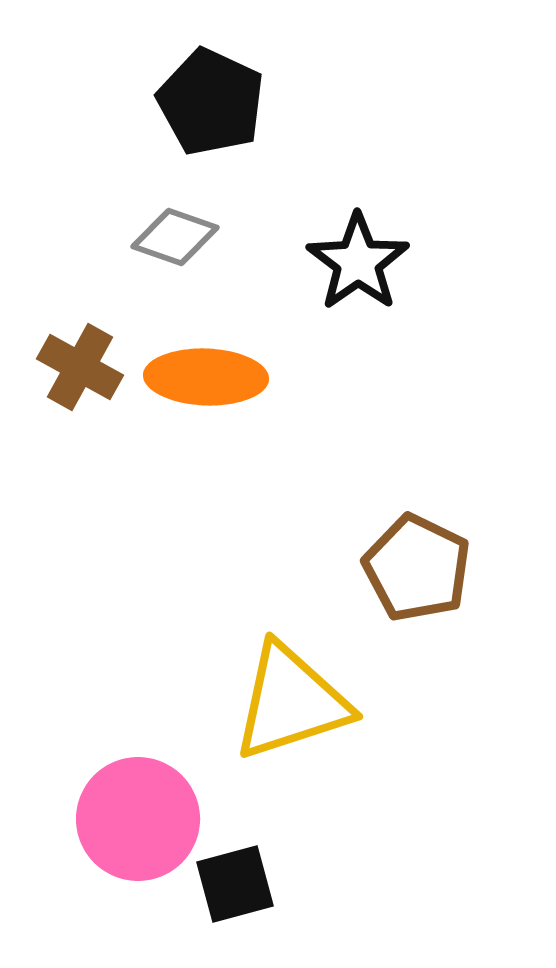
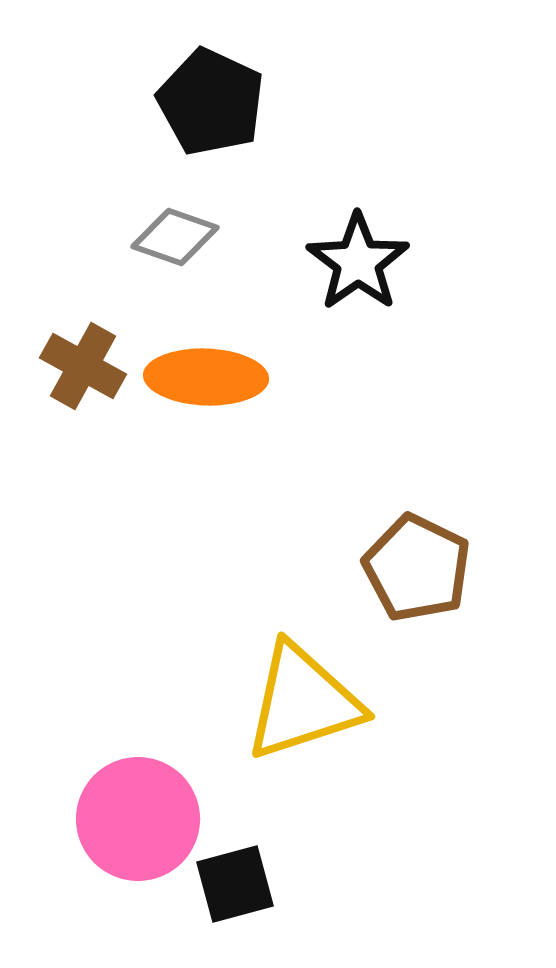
brown cross: moved 3 px right, 1 px up
yellow triangle: moved 12 px right
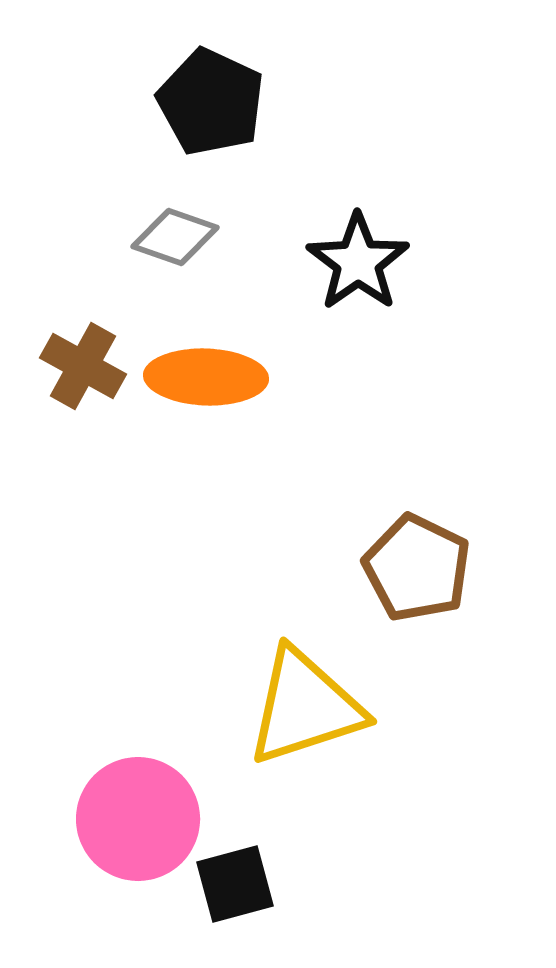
yellow triangle: moved 2 px right, 5 px down
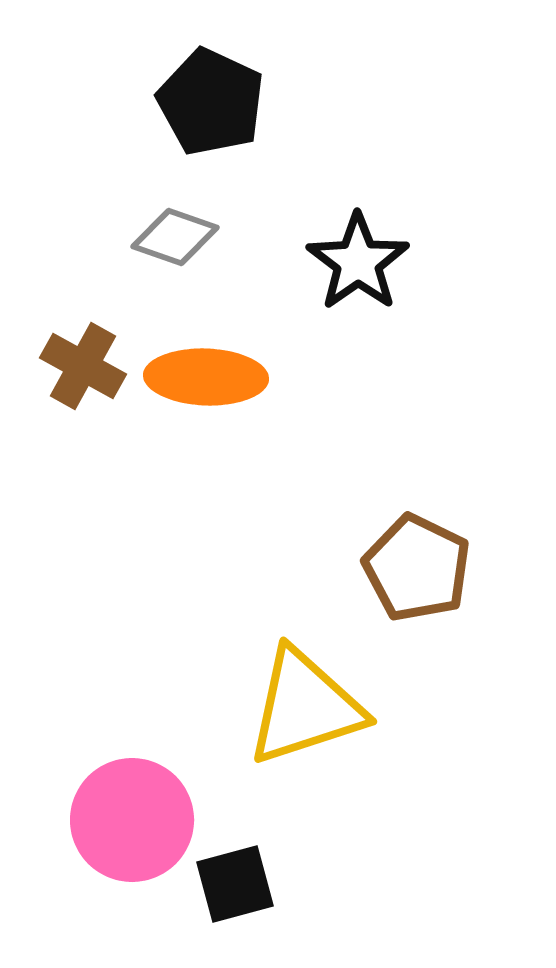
pink circle: moved 6 px left, 1 px down
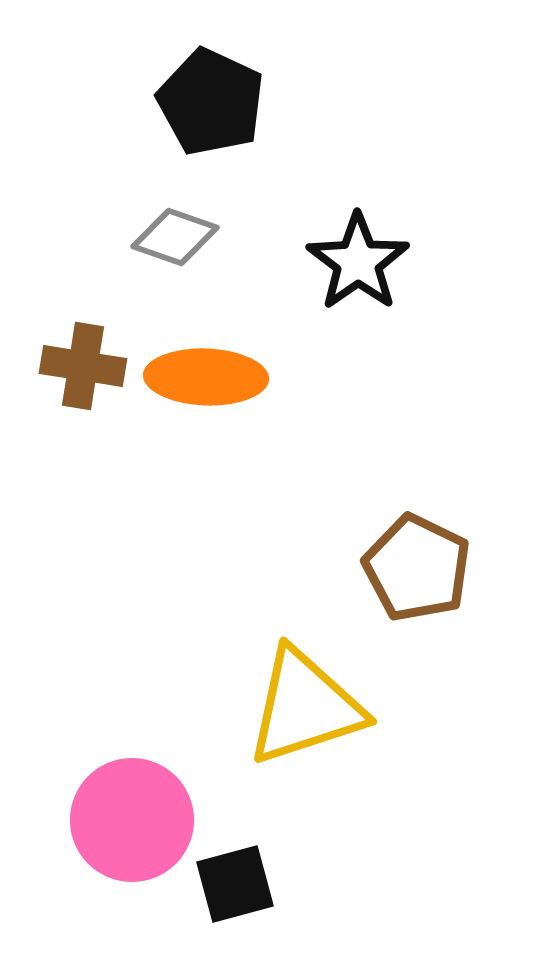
brown cross: rotated 20 degrees counterclockwise
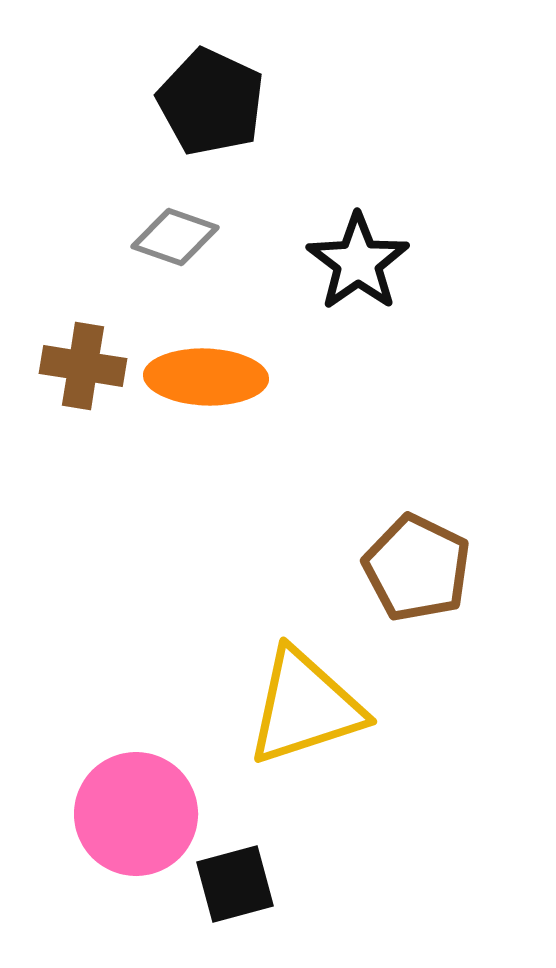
pink circle: moved 4 px right, 6 px up
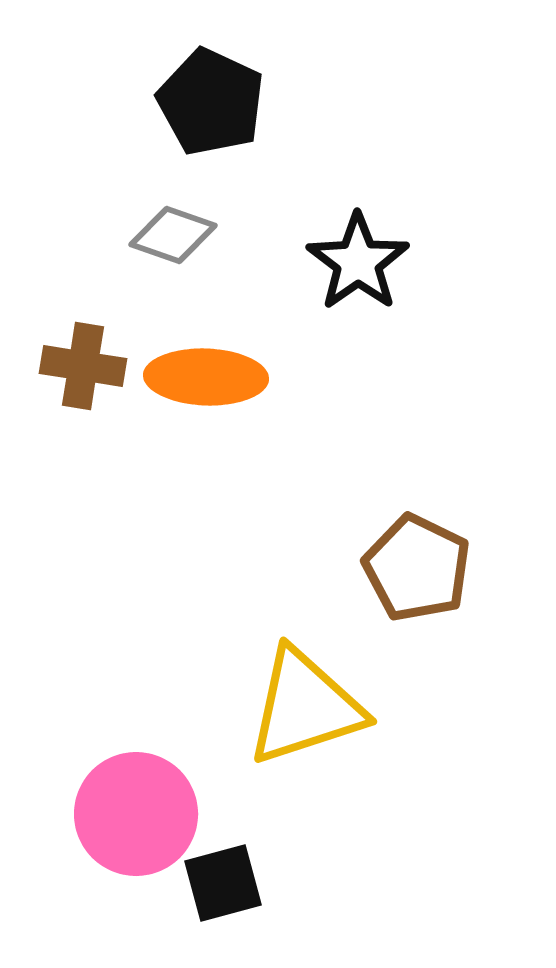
gray diamond: moved 2 px left, 2 px up
black square: moved 12 px left, 1 px up
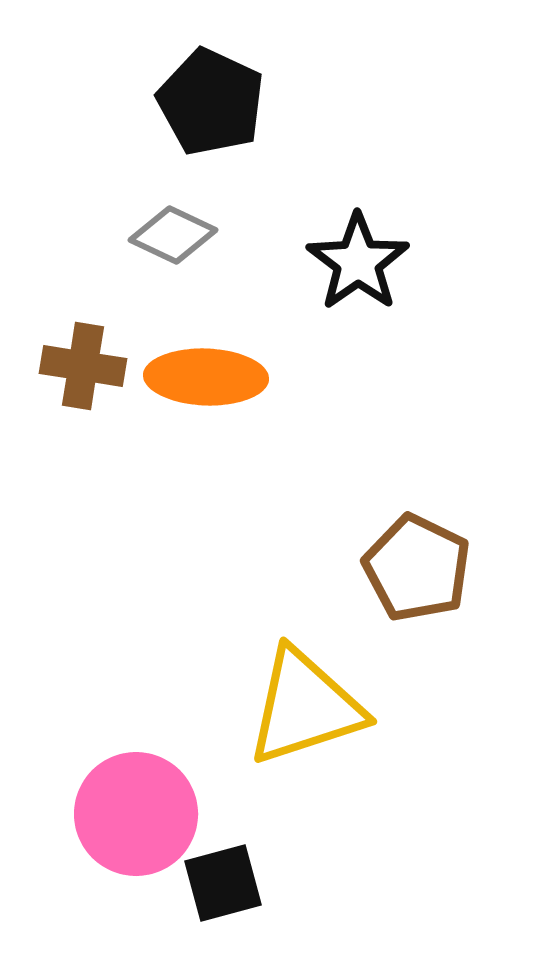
gray diamond: rotated 6 degrees clockwise
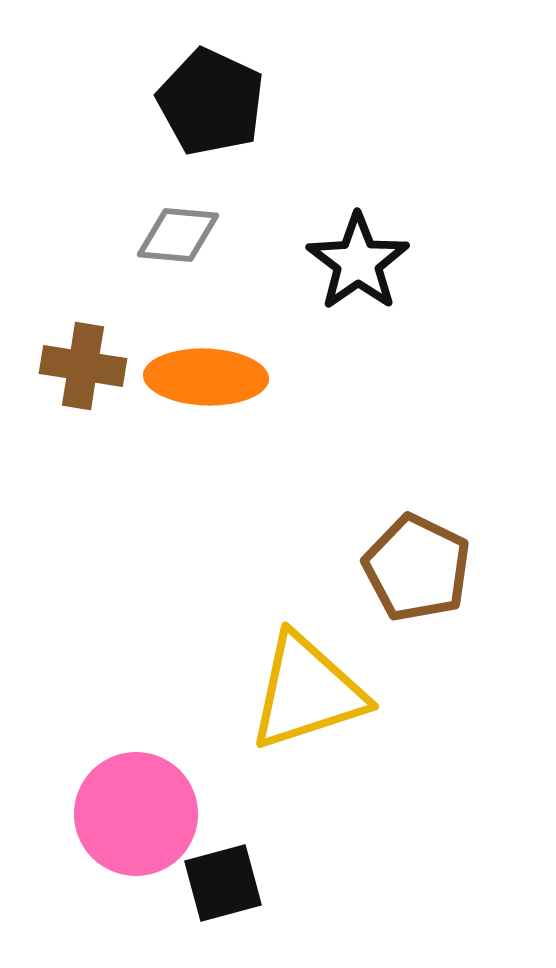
gray diamond: moved 5 px right; rotated 20 degrees counterclockwise
yellow triangle: moved 2 px right, 15 px up
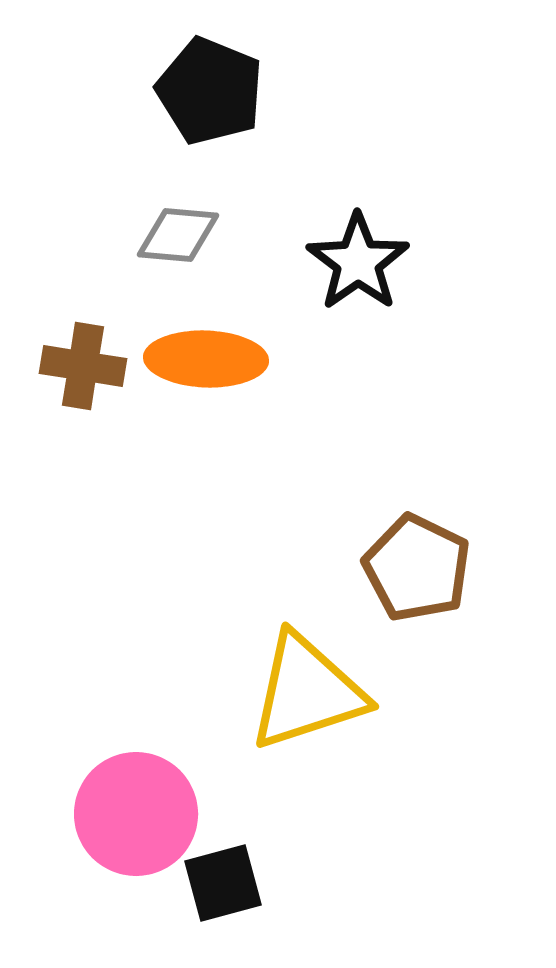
black pentagon: moved 1 px left, 11 px up; rotated 3 degrees counterclockwise
orange ellipse: moved 18 px up
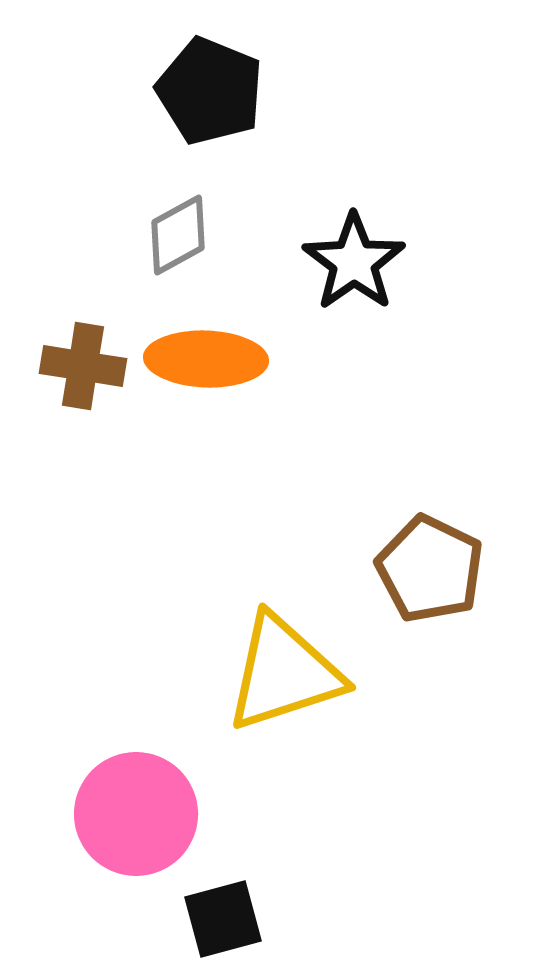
gray diamond: rotated 34 degrees counterclockwise
black star: moved 4 px left
brown pentagon: moved 13 px right, 1 px down
yellow triangle: moved 23 px left, 19 px up
black square: moved 36 px down
